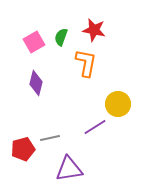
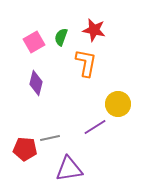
red pentagon: moved 2 px right; rotated 20 degrees clockwise
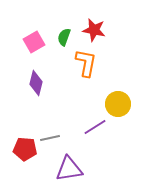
green semicircle: moved 3 px right
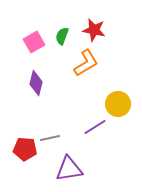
green semicircle: moved 2 px left, 1 px up
orange L-shape: rotated 48 degrees clockwise
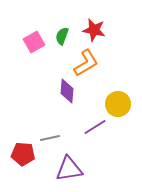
purple diamond: moved 31 px right, 8 px down; rotated 10 degrees counterclockwise
red pentagon: moved 2 px left, 5 px down
